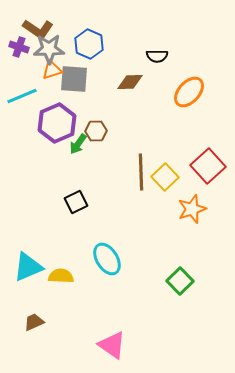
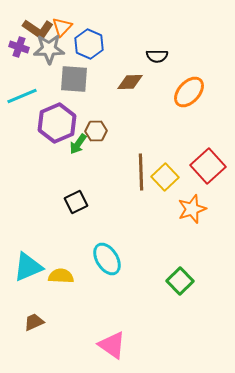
orange triangle: moved 10 px right, 43 px up; rotated 30 degrees counterclockwise
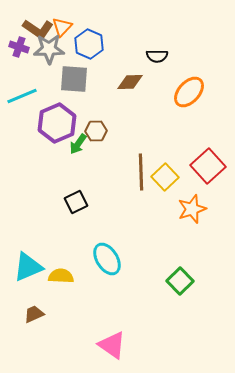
brown trapezoid: moved 8 px up
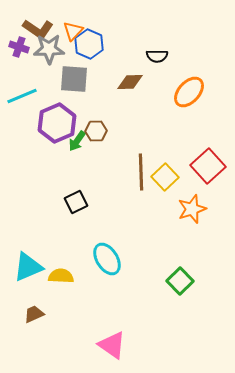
orange triangle: moved 11 px right, 4 px down
green arrow: moved 1 px left, 3 px up
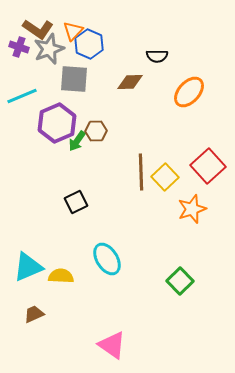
gray star: rotated 20 degrees counterclockwise
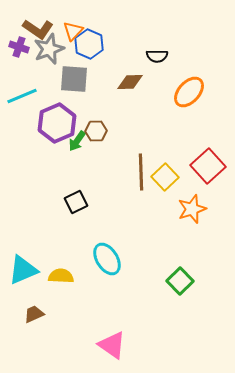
cyan triangle: moved 5 px left, 3 px down
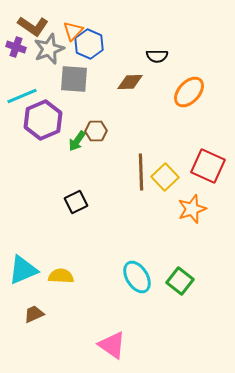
brown L-shape: moved 5 px left, 3 px up
purple cross: moved 3 px left
purple hexagon: moved 14 px left, 3 px up
red square: rotated 24 degrees counterclockwise
cyan ellipse: moved 30 px right, 18 px down
green square: rotated 8 degrees counterclockwise
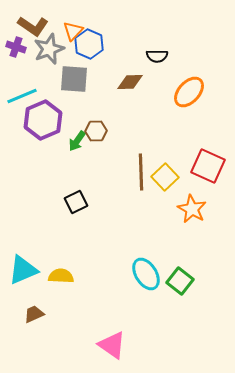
orange star: rotated 24 degrees counterclockwise
cyan ellipse: moved 9 px right, 3 px up
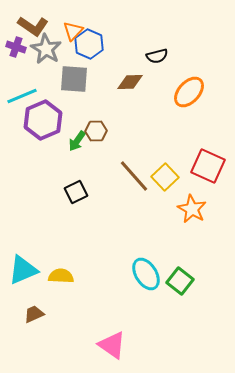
gray star: moved 3 px left; rotated 20 degrees counterclockwise
black semicircle: rotated 15 degrees counterclockwise
brown line: moved 7 px left, 4 px down; rotated 39 degrees counterclockwise
black square: moved 10 px up
